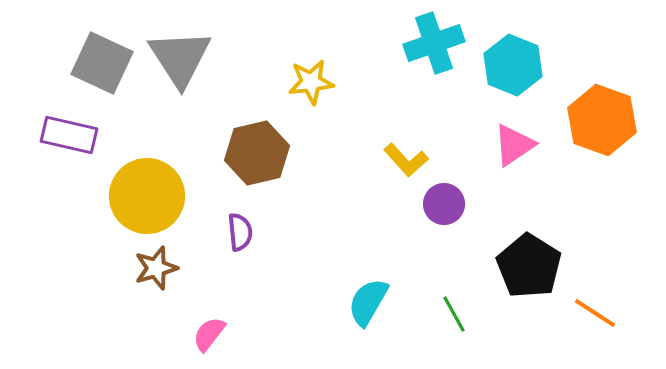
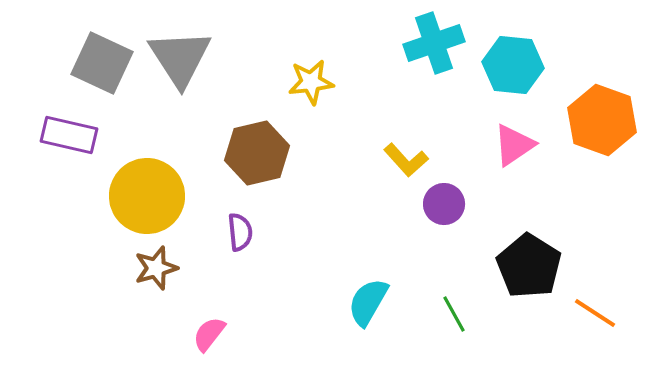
cyan hexagon: rotated 16 degrees counterclockwise
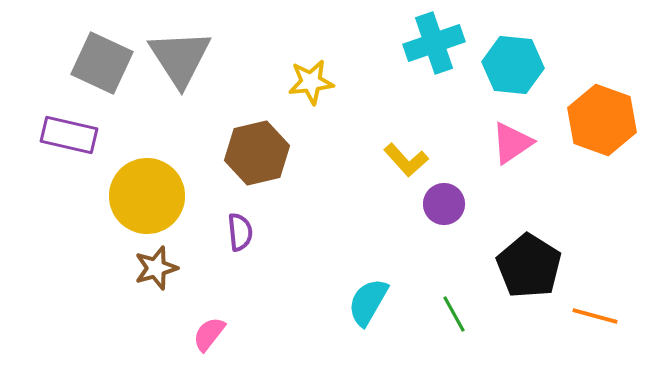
pink triangle: moved 2 px left, 2 px up
orange line: moved 3 px down; rotated 18 degrees counterclockwise
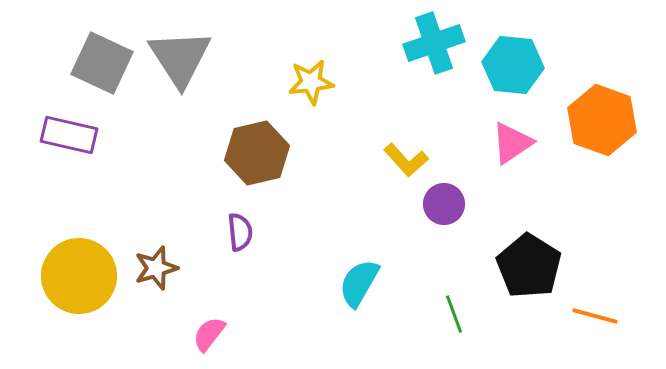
yellow circle: moved 68 px left, 80 px down
cyan semicircle: moved 9 px left, 19 px up
green line: rotated 9 degrees clockwise
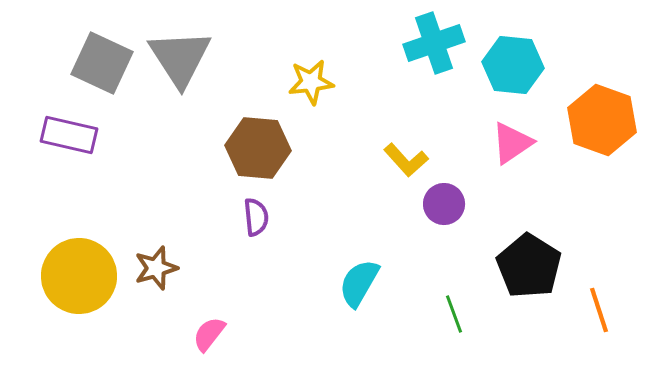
brown hexagon: moved 1 px right, 5 px up; rotated 18 degrees clockwise
purple semicircle: moved 16 px right, 15 px up
orange line: moved 4 px right, 6 px up; rotated 57 degrees clockwise
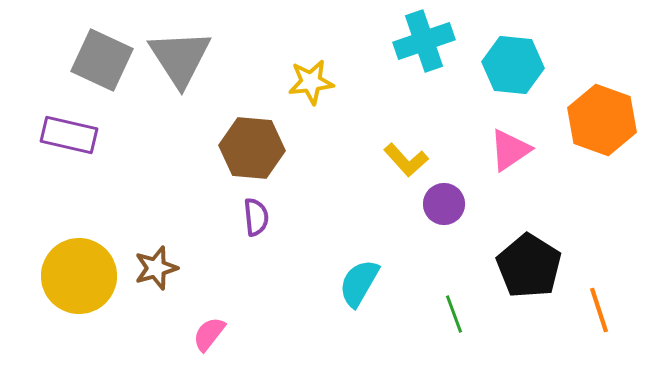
cyan cross: moved 10 px left, 2 px up
gray square: moved 3 px up
pink triangle: moved 2 px left, 7 px down
brown hexagon: moved 6 px left
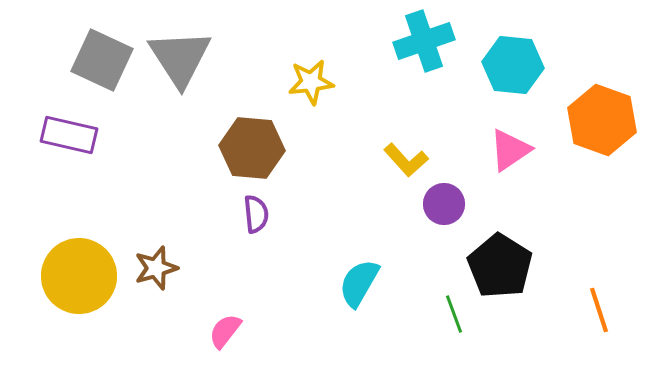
purple semicircle: moved 3 px up
black pentagon: moved 29 px left
pink semicircle: moved 16 px right, 3 px up
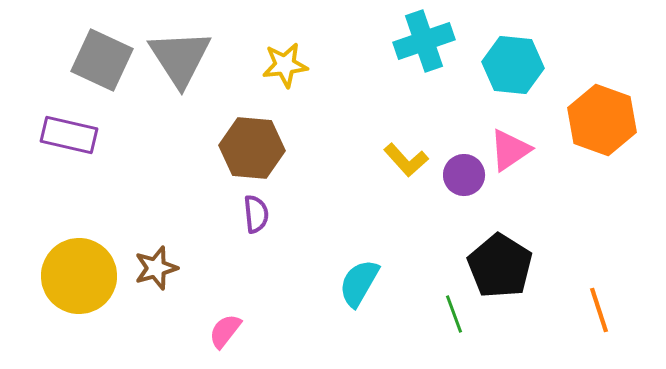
yellow star: moved 26 px left, 17 px up
purple circle: moved 20 px right, 29 px up
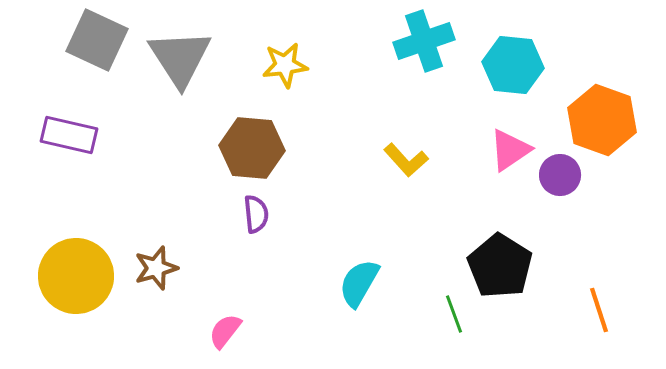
gray square: moved 5 px left, 20 px up
purple circle: moved 96 px right
yellow circle: moved 3 px left
